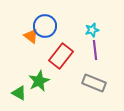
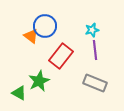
gray rectangle: moved 1 px right
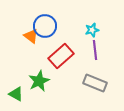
red rectangle: rotated 10 degrees clockwise
green triangle: moved 3 px left, 1 px down
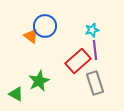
red rectangle: moved 17 px right, 5 px down
gray rectangle: rotated 50 degrees clockwise
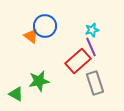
purple line: moved 4 px left, 3 px up; rotated 18 degrees counterclockwise
green star: rotated 15 degrees clockwise
